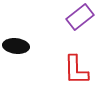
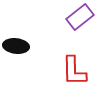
red L-shape: moved 2 px left, 1 px down
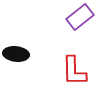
black ellipse: moved 8 px down
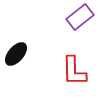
black ellipse: rotated 55 degrees counterclockwise
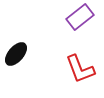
red L-shape: moved 6 px right, 2 px up; rotated 20 degrees counterclockwise
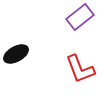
black ellipse: rotated 20 degrees clockwise
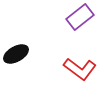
red L-shape: rotated 32 degrees counterclockwise
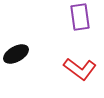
purple rectangle: rotated 60 degrees counterclockwise
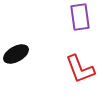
red L-shape: rotated 32 degrees clockwise
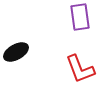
black ellipse: moved 2 px up
